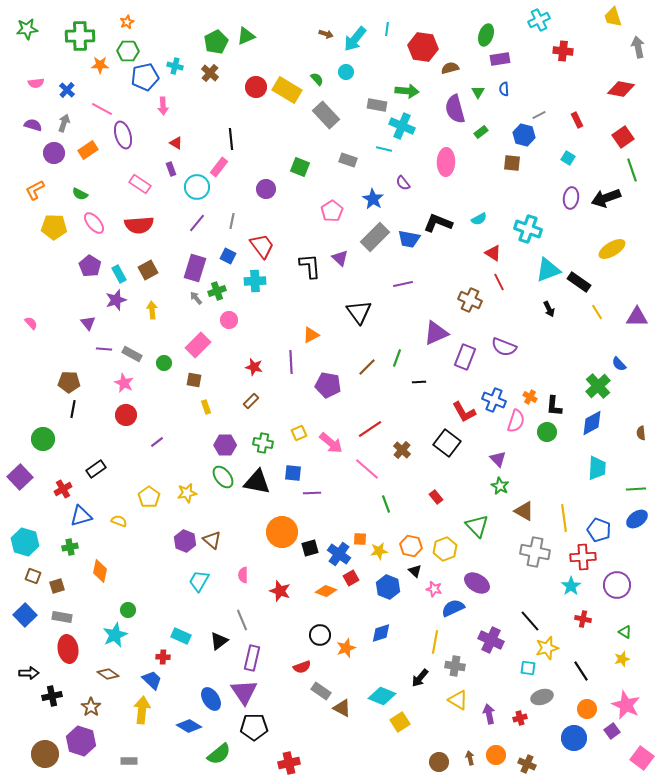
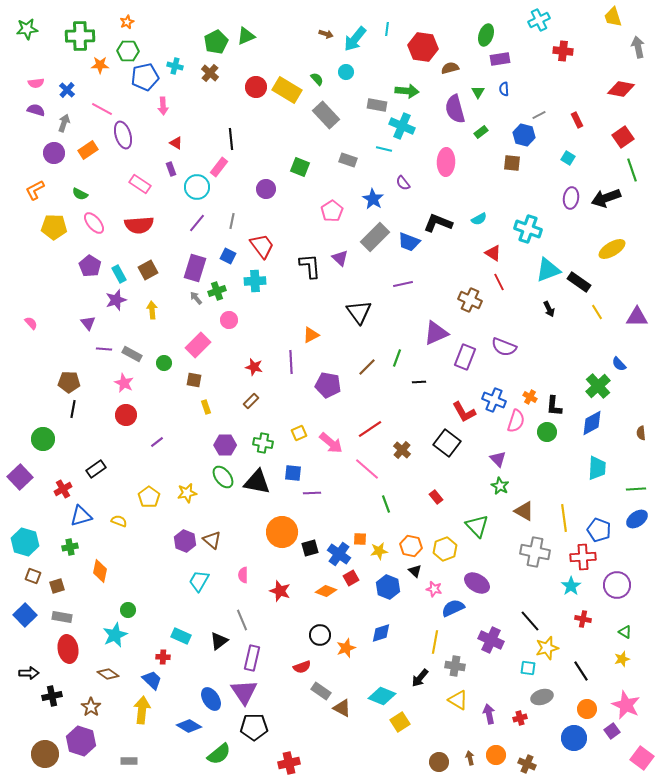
purple semicircle at (33, 125): moved 3 px right, 15 px up
blue trapezoid at (409, 239): moved 3 px down; rotated 10 degrees clockwise
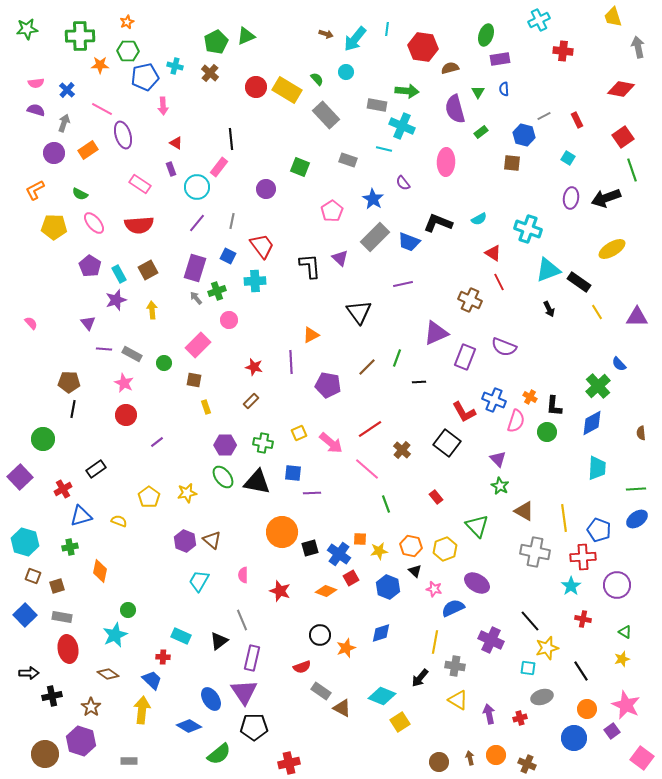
gray line at (539, 115): moved 5 px right, 1 px down
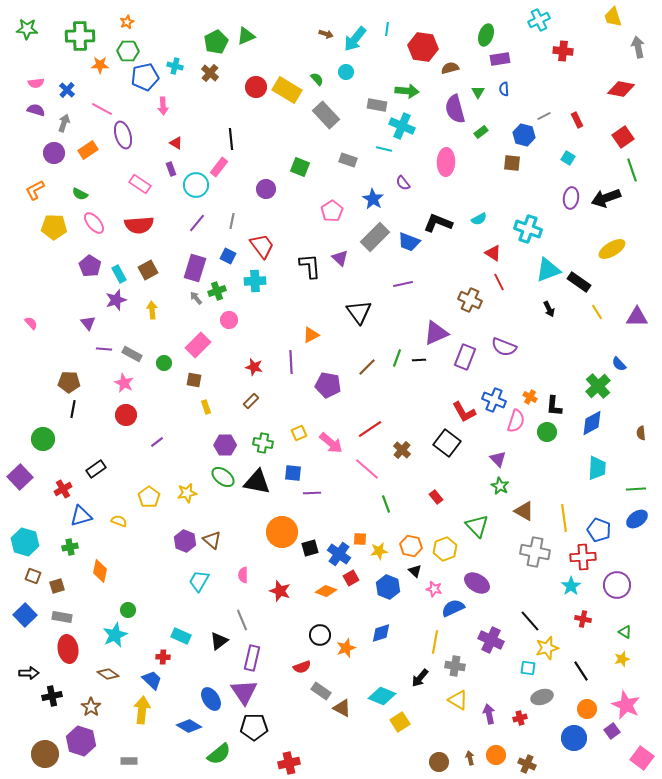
green star at (27, 29): rotated 10 degrees clockwise
cyan circle at (197, 187): moved 1 px left, 2 px up
black line at (419, 382): moved 22 px up
green ellipse at (223, 477): rotated 15 degrees counterclockwise
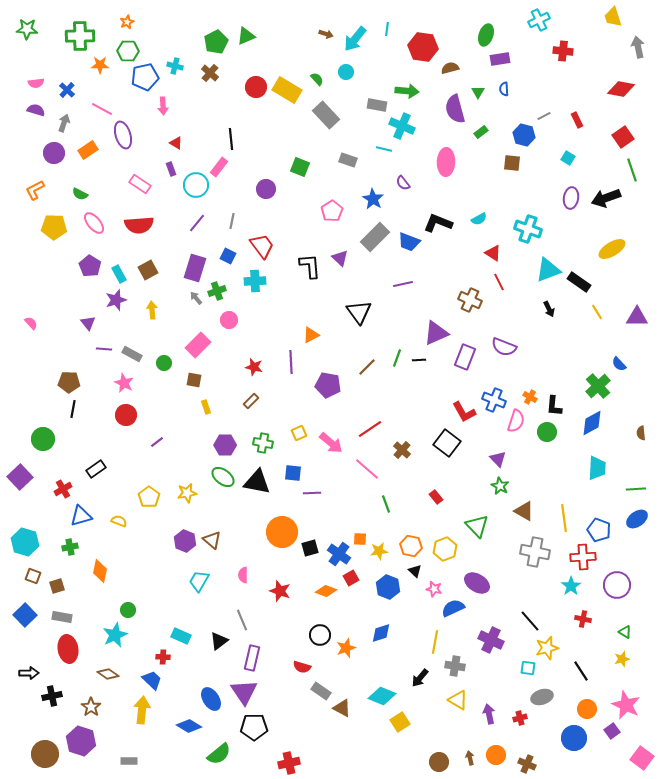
red semicircle at (302, 667): rotated 36 degrees clockwise
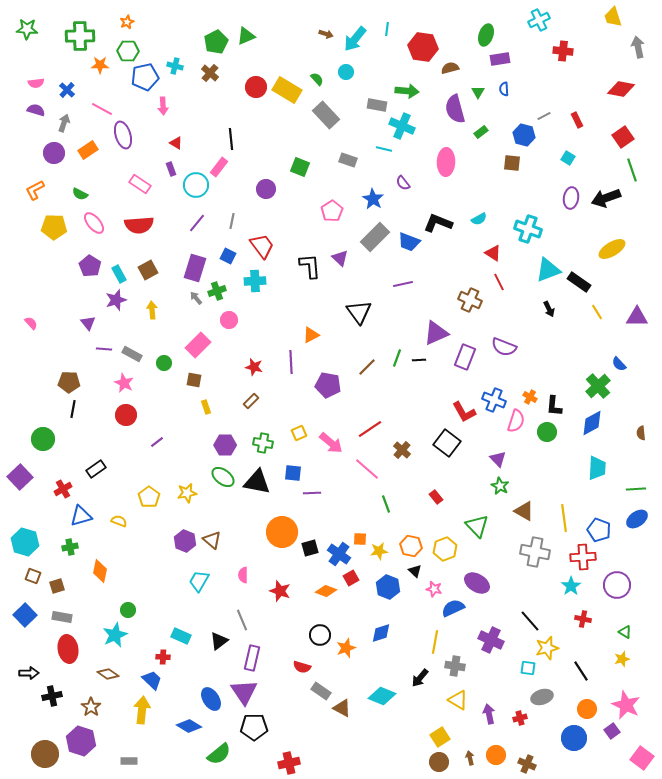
yellow square at (400, 722): moved 40 px right, 15 px down
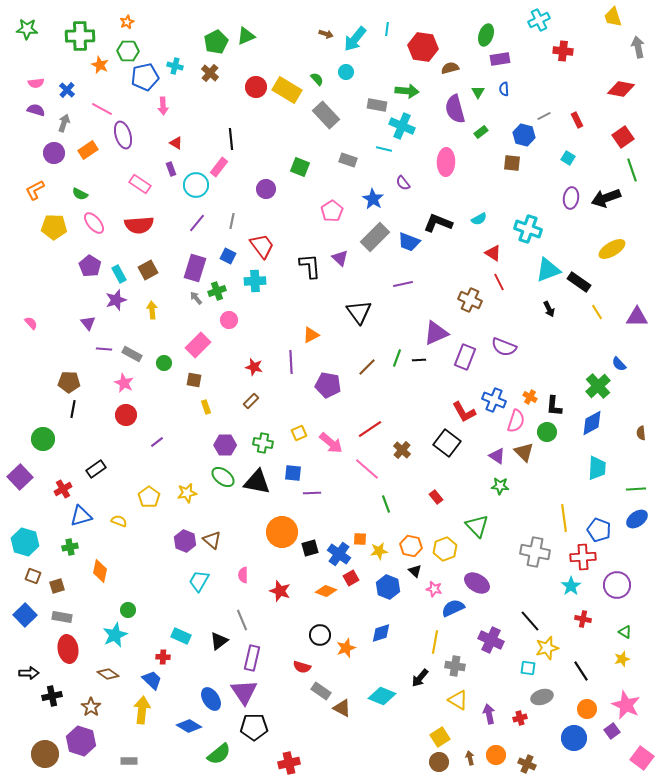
orange star at (100, 65): rotated 24 degrees clockwise
purple triangle at (498, 459): moved 1 px left, 3 px up; rotated 12 degrees counterclockwise
green star at (500, 486): rotated 24 degrees counterclockwise
brown triangle at (524, 511): moved 59 px up; rotated 15 degrees clockwise
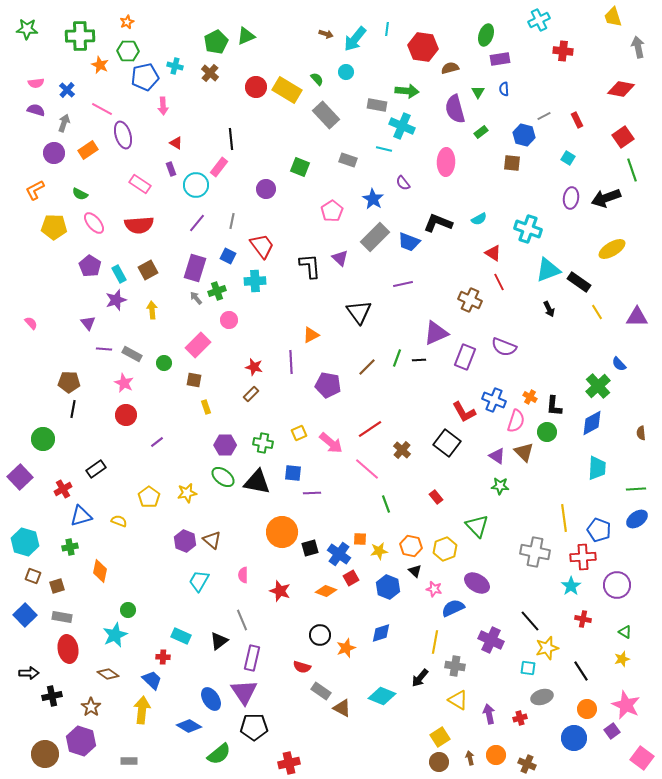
brown rectangle at (251, 401): moved 7 px up
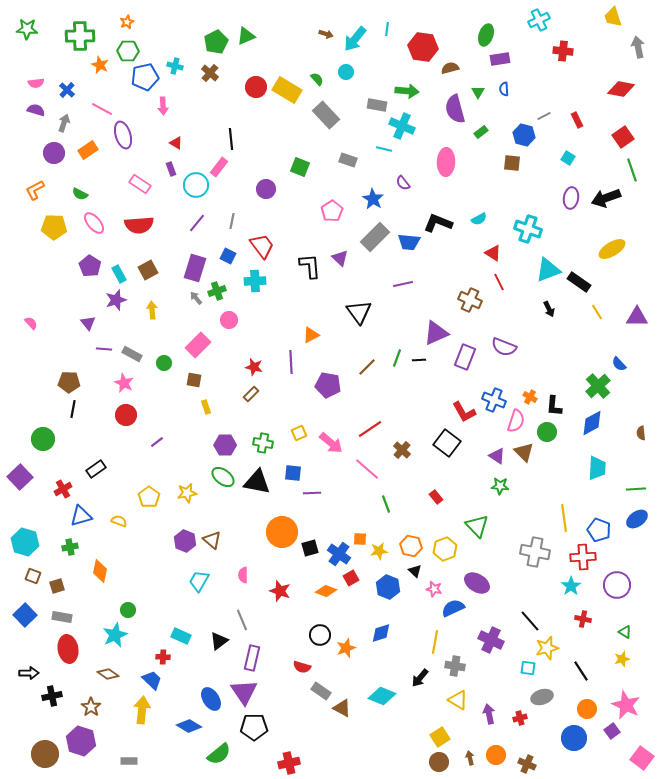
blue trapezoid at (409, 242): rotated 15 degrees counterclockwise
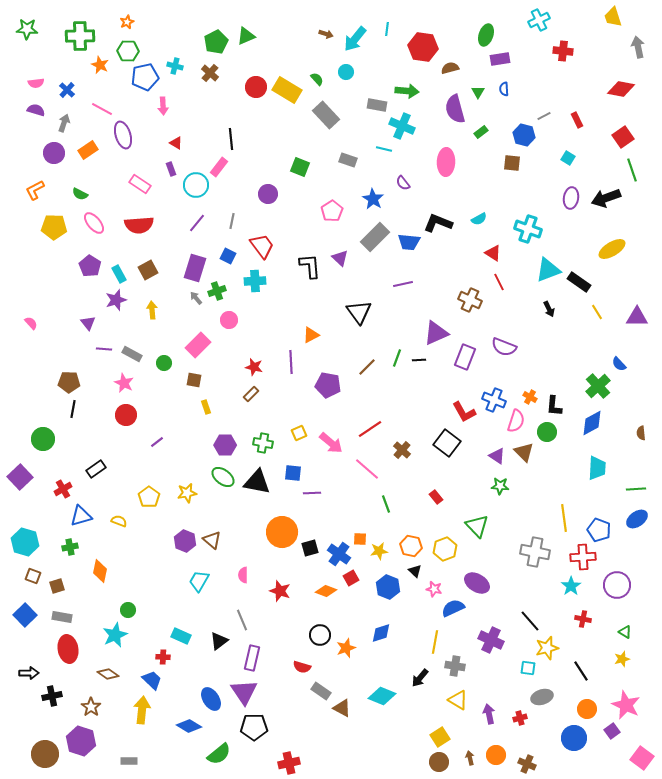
purple circle at (266, 189): moved 2 px right, 5 px down
